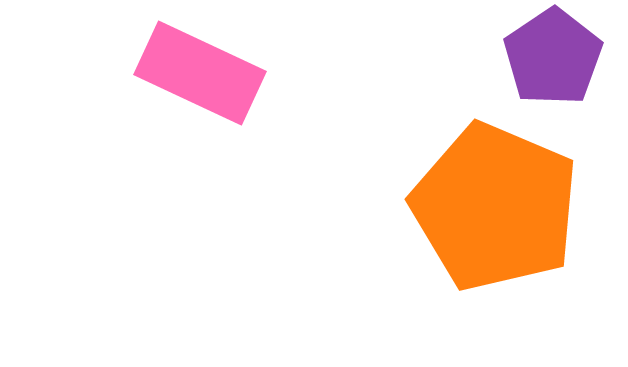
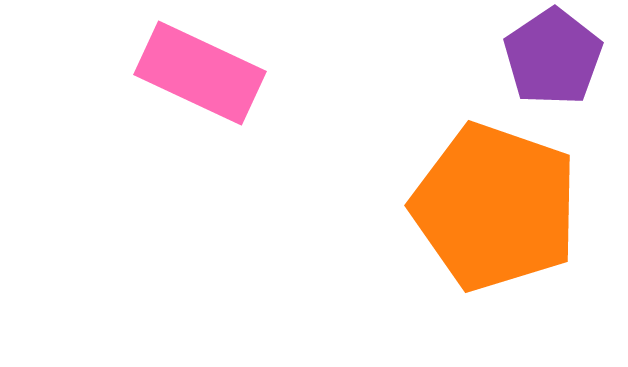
orange pentagon: rotated 4 degrees counterclockwise
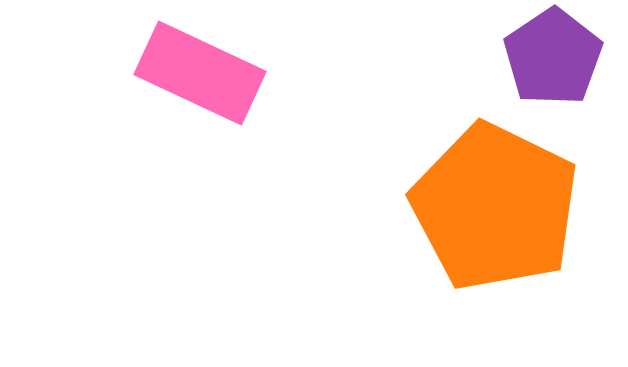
orange pentagon: rotated 7 degrees clockwise
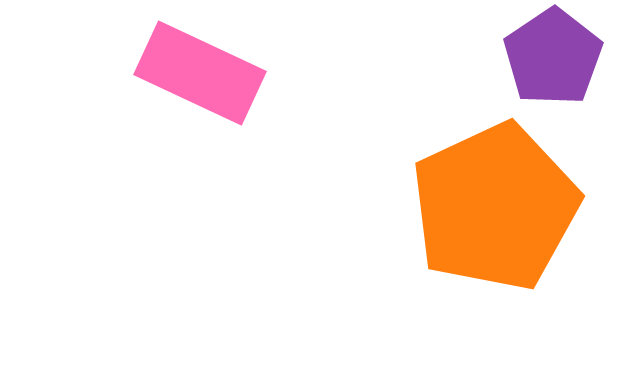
orange pentagon: rotated 21 degrees clockwise
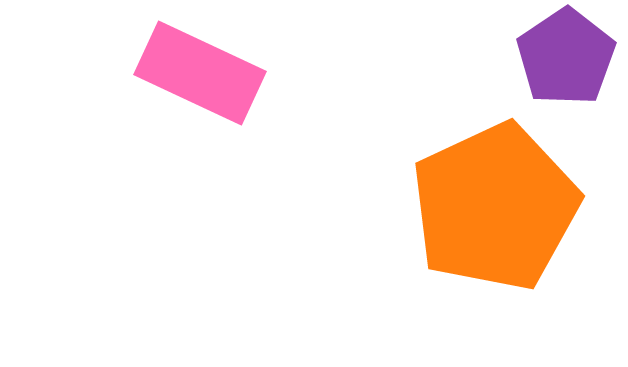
purple pentagon: moved 13 px right
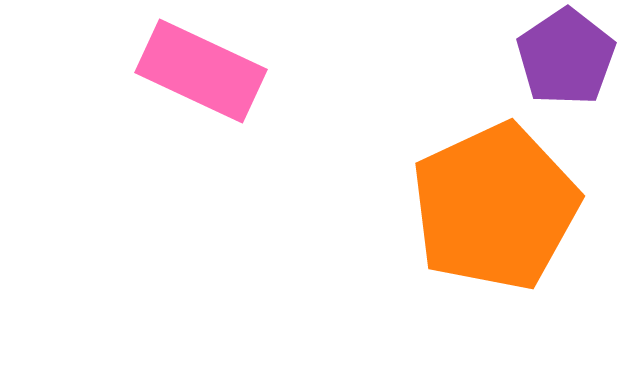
pink rectangle: moved 1 px right, 2 px up
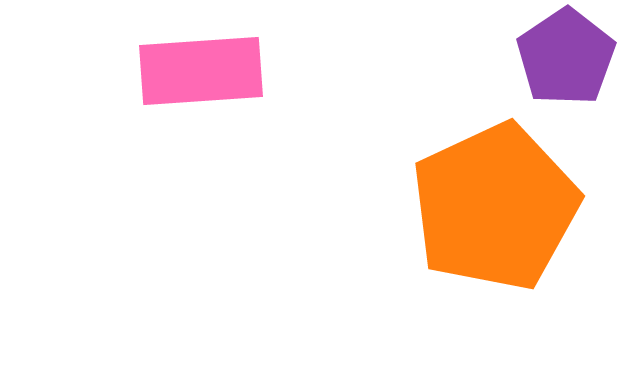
pink rectangle: rotated 29 degrees counterclockwise
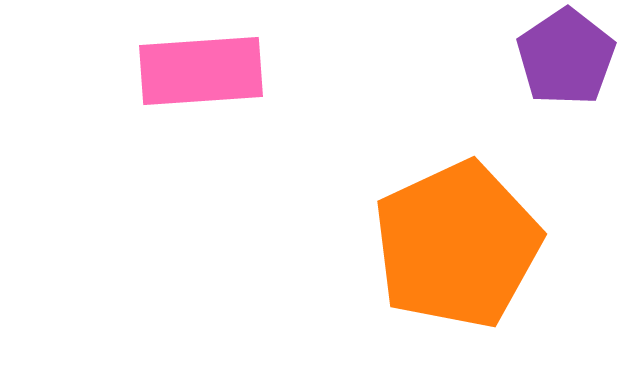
orange pentagon: moved 38 px left, 38 px down
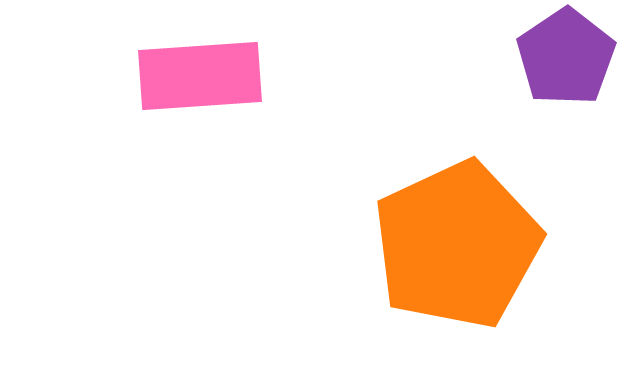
pink rectangle: moved 1 px left, 5 px down
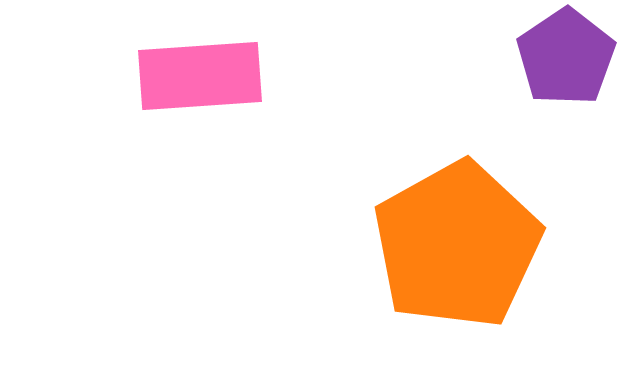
orange pentagon: rotated 4 degrees counterclockwise
